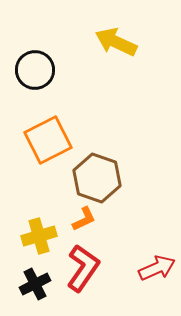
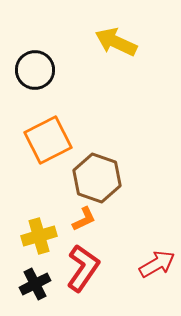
red arrow: moved 4 px up; rotated 6 degrees counterclockwise
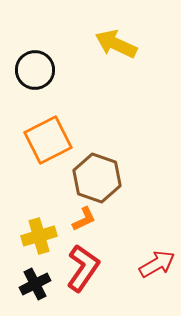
yellow arrow: moved 2 px down
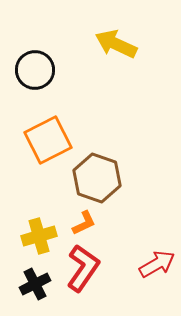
orange L-shape: moved 4 px down
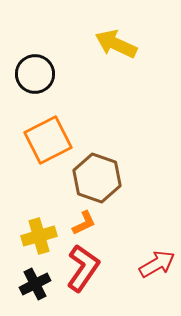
black circle: moved 4 px down
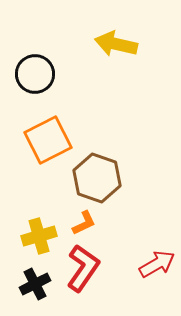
yellow arrow: rotated 12 degrees counterclockwise
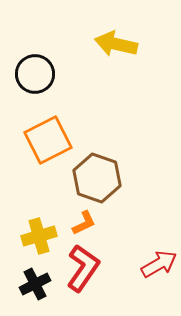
red arrow: moved 2 px right
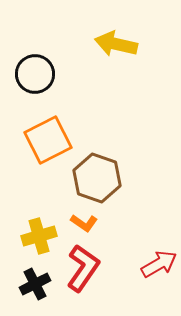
orange L-shape: rotated 60 degrees clockwise
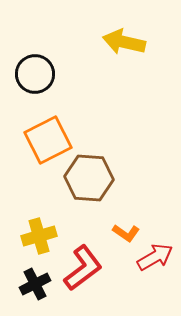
yellow arrow: moved 8 px right, 2 px up
brown hexagon: moved 8 px left; rotated 15 degrees counterclockwise
orange L-shape: moved 42 px right, 10 px down
red arrow: moved 4 px left, 7 px up
red L-shape: rotated 18 degrees clockwise
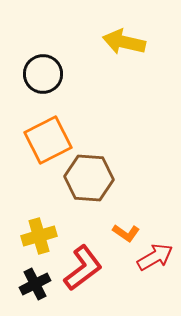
black circle: moved 8 px right
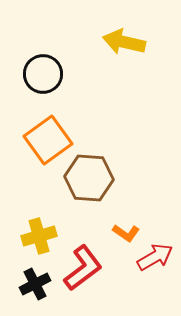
orange square: rotated 9 degrees counterclockwise
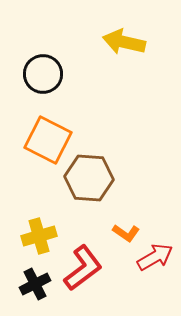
orange square: rotated 27 degrees counterclockwise
